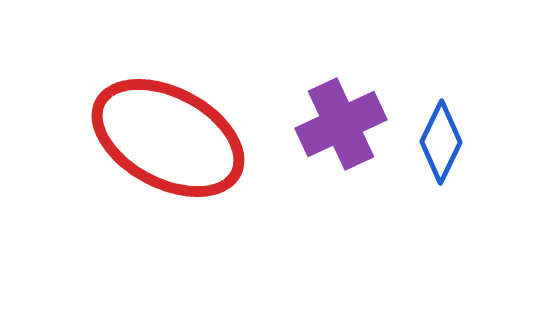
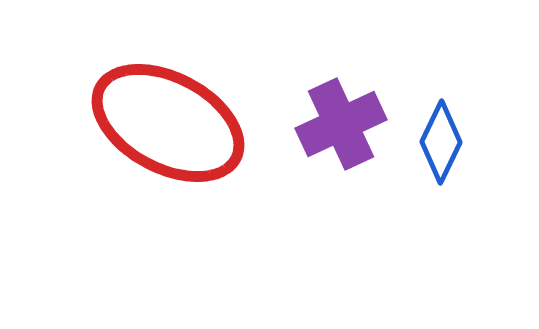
red ellipse: moved 15 px up
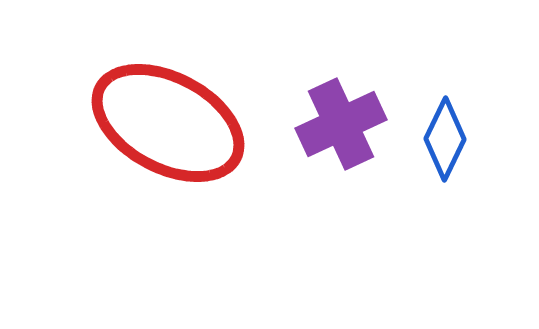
blue diamond: moved 4 px right, 3 px up
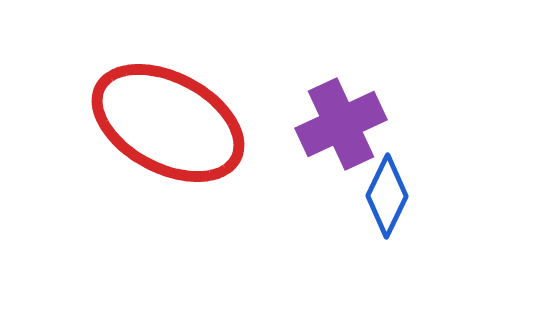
blue diamond: moved 58 px left, 57 px down
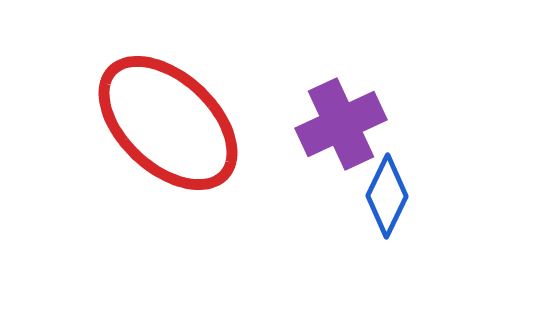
red ellipse: rotated 15 degrees clockwise
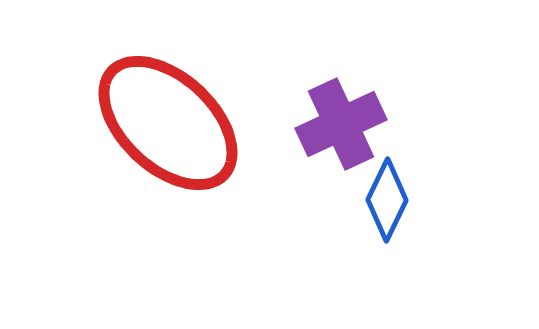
blue diamond: moved 4 px down
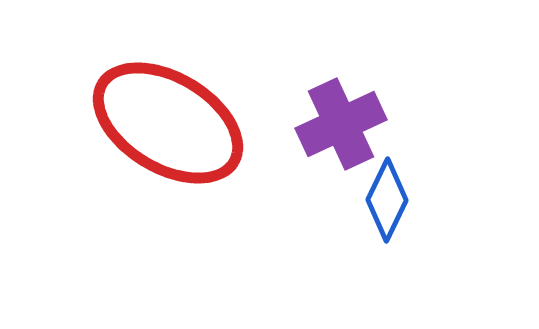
red ellipse: rotated 12 degrees counterclockwise
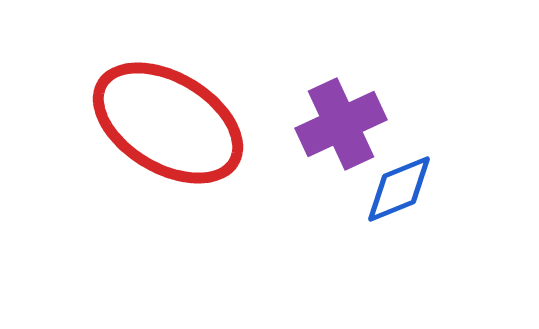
blue diamond: moved 12 px right, 11 px up; rotated 42 degrees clockwise
